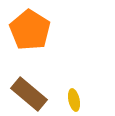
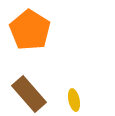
brown rectangle: rotated 9 degrees clockwise
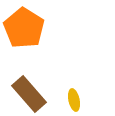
orange pentagon: moved 6 px left, 2 px up
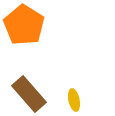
orange pentagon: moved 3 px up
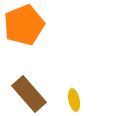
orange pentagon: rotated 18 degrees clockwise
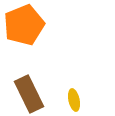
brown rectangle: rotated 15 degrees clockwise
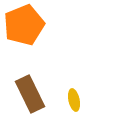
brown rectangle: moved 1 px right
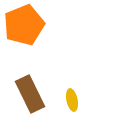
yellow ellipse: moved 2 px left
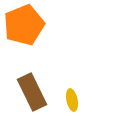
brown rectangle: moved 2 px right, 2 px up
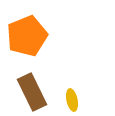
orange pentagon: moved 3 px right, 11 px down
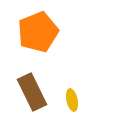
orange pentagon: moved 11 px right, 4 px up
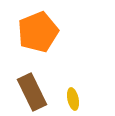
yellow ellipse: moved 1 px right, 1 px up
